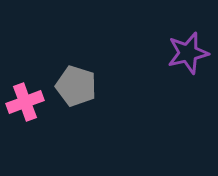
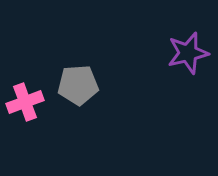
gray pentagon: moved 2 px right, 1 px up; rotated 21 degrees counterclockwise
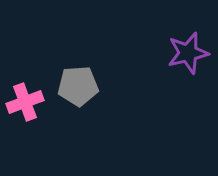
gray pentagon: moved 1 px down
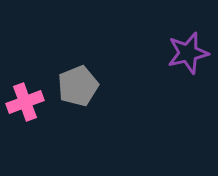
gray pentagon: rotated 18 degrees counterclockwise
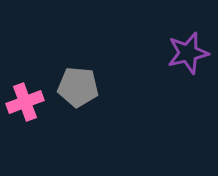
gray pentagon: moved 1 px down; rotated 27 degrees clockwise
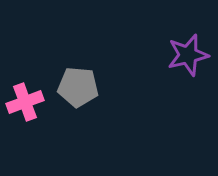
purple star: moved 2 px down
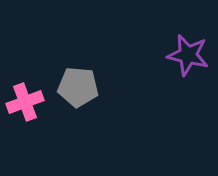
purple star: rotated 27 degrees clockwise
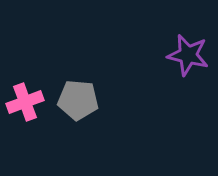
gray pentagon: moved 13 px down
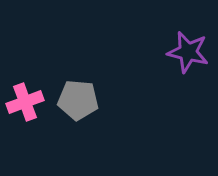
purple star: moved 3 px up
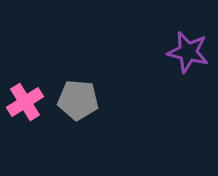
pink cross: rotated 12 degrees counterclockwise
